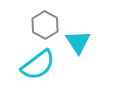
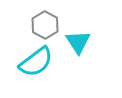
cyan semicircle: moved 2 px left, 3 px up
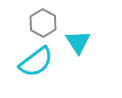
gray hexagon: moved 2 px left, 2 px up
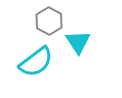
gray hexagon: moved 6 px right, 2 px up
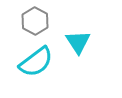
gray hexagon: moved 14 px left
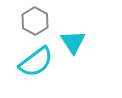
cyan triangle: moved 5 px left
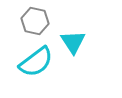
gray hexagon: rotated 16 degrees counterclockwise
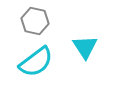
cyan triangle: moved 12 px right, 5 px down
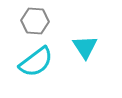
gray hexagon: rotated 8 degrees counterclockwise
